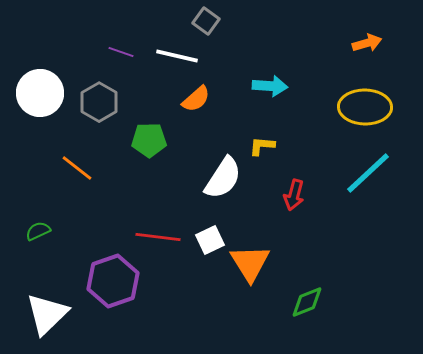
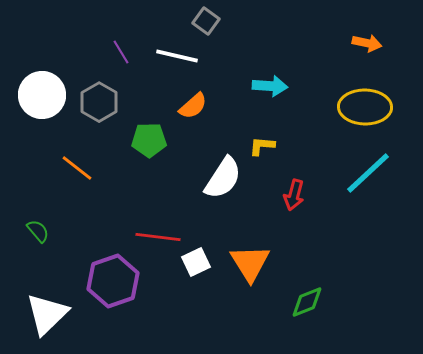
orange arrow: rotated 28 degrees clockwise
purple line: rotated 40 degrees clockwise
white circle: moved 2 px right, 2 px down
orange semicircle: moved 3 px left, 7 px down
green semicircle: rotated 75 degrees clockwise
white square: moved 14 px left, 22 px down
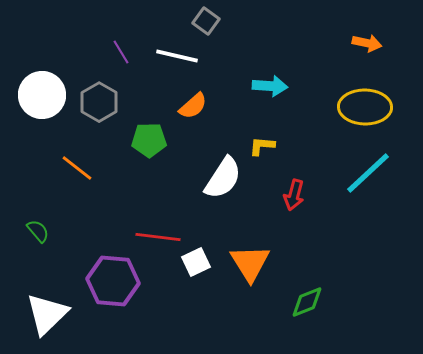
purple hexagon: rotated 24 degrees clockwise
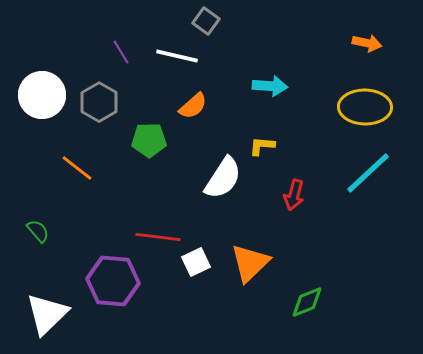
orange triangle: rotated 18 degrees clockwise
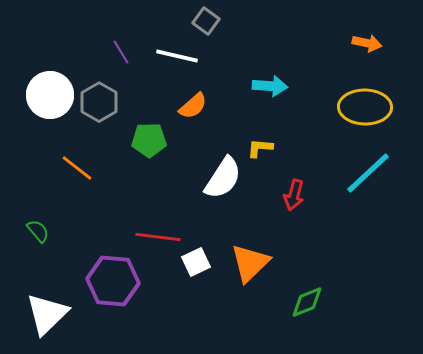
white circle: moved 8 px right
yellow L-shape: moved 2 px left, 2 px down
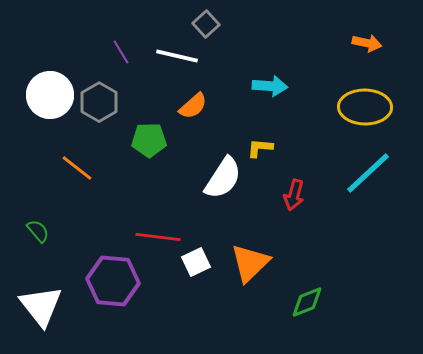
gray square: moved 3 px down; rotated 12 degrees clockwise
white triangle: moved 6 px left, 8 px up; rotated 24 degrees counterclockwise
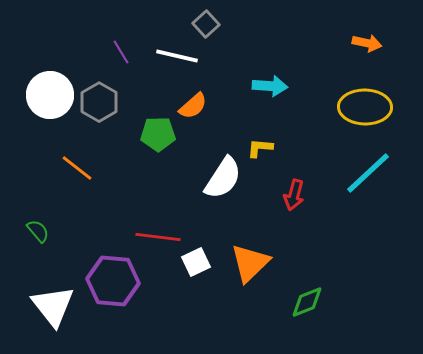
green pentagon: moved 9 px right, 6 px up
white triangle: moved 12 px right
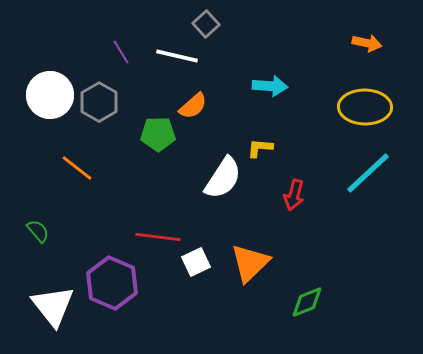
purple hexagon: moved 1 px left, 2 px down; rotated 18 degrees clockwise
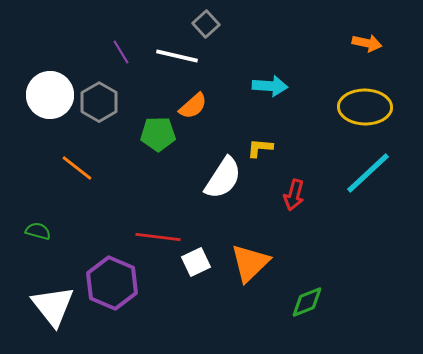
green semicircle: rotated 35 degrees counterclockwise
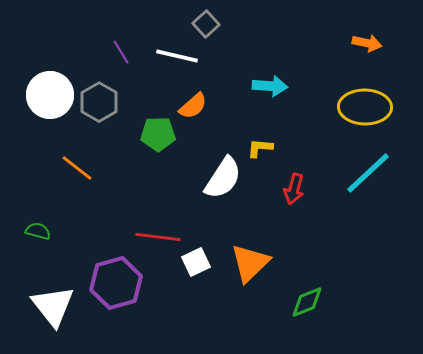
red arrow: moved 6 px up
purple hexagon: moved 4 px right; rotated 21 degrees clockwise
